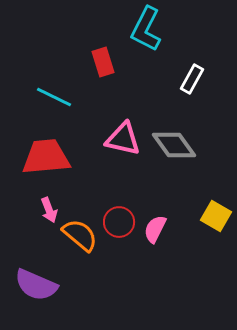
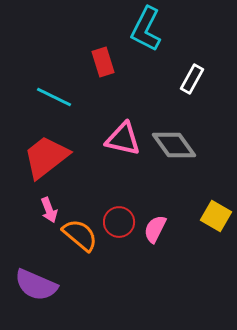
red trapezoid: rotated 33 degrees counterclockwise
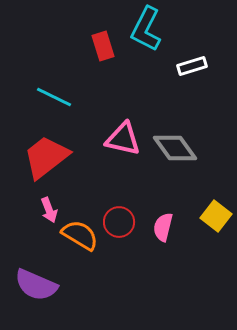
red rectangle: moved 16 px up
white rectangle: moved 13 px up; rotated 44 degrees clockwise
gray diamond: moved 1 px right, 3 px down
yellow square: rotated 8 degrees clockwise
pink semicircle: moved 8 px right, 2 px up; rotated 12 degrees counterclockwise
orange semicircle: rotated 9 degrees counterclockwise
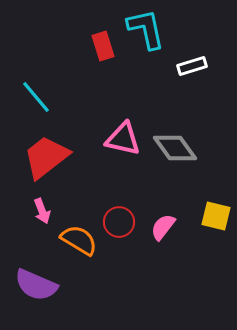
cyan L-shape: rotated 141 degrees clockwise
cyan line: moved 18 px left; rotated 24 degrees clockwise
pink arrow: moved 7 px left, 1 px down
yellow square: rotated 24 degrees counterclockwise
pink semicircle: rotated 24 degrees clockwise
orange semicircle: moved 1 px left, 5 px down
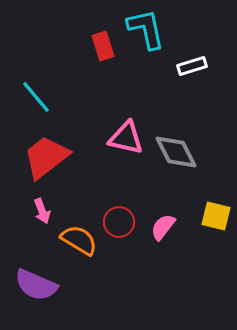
pink triangle: moved 3 px right, 1 px up
gray diamond: moved 1 px right, 4 px down; rotated 9 degrees clockwise
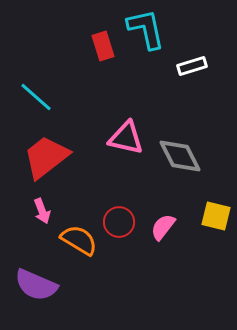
cyan line: rotated 9 degrees counterclockwise
gray diamond: moved 4 px right, 4 px down
